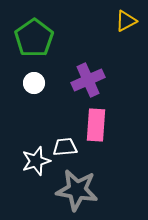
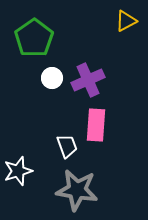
white circle: moved 18 px right, 5 px up
white trapezoid: moved 2 px right, 1 px up; rotated 75 degrees clockwise
white star: moved 18 px left, 10 px down
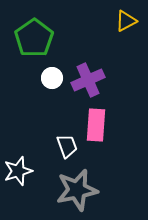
gray star: rotated 21 degrees counterclockwise
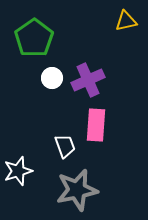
yellow triangle: rotated 15 degrees clockwise
white trapezoid: moved 2 px left
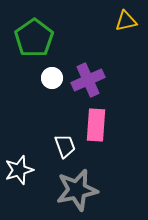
white star: moved 1 px right, 1 px up
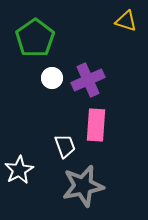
yellow triangle: rotated 30 degrees clockwise
green pentagon: moved 1 px right
white star: rotated 12 degrees counterclockwise
gray star: moved 6 px right, 4 px up
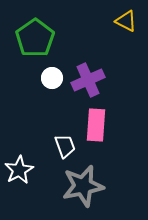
yellow triangle: rotated 10 degrees clockwise
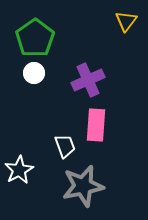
yellow triangle: rotated 40 degrees clockwise
white circle: moved 18 px left, 5 px up
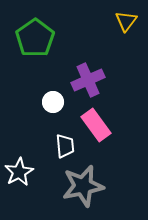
white circle: moved 19 px right, 29 px down
pink rectangle: rotated 40 degrees counterclockwise
white trapezoid: rotated 15 degrees clockwise
white star: moved 2 px down
